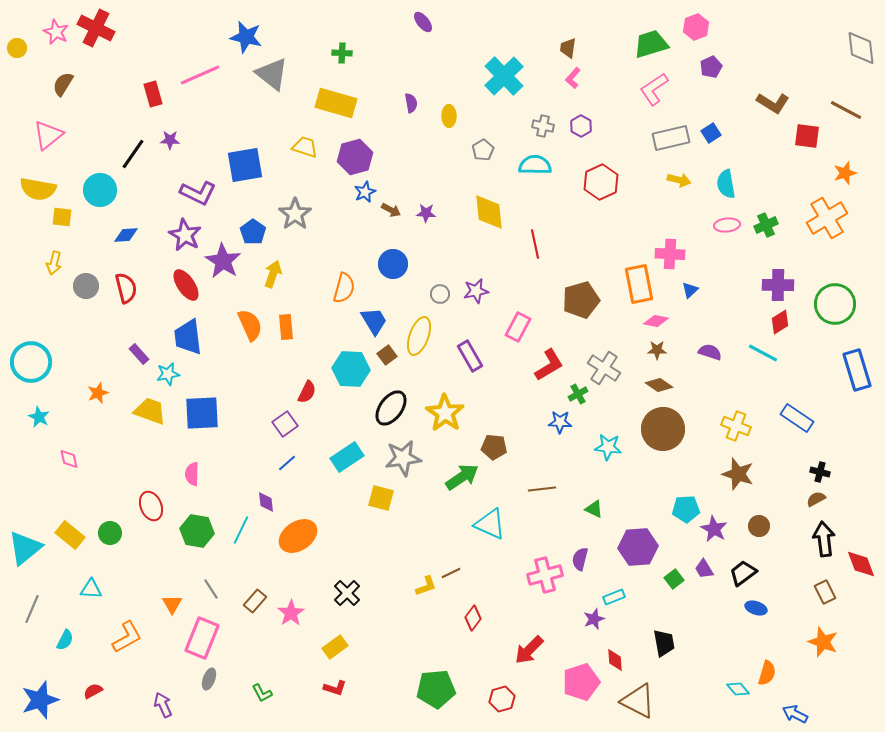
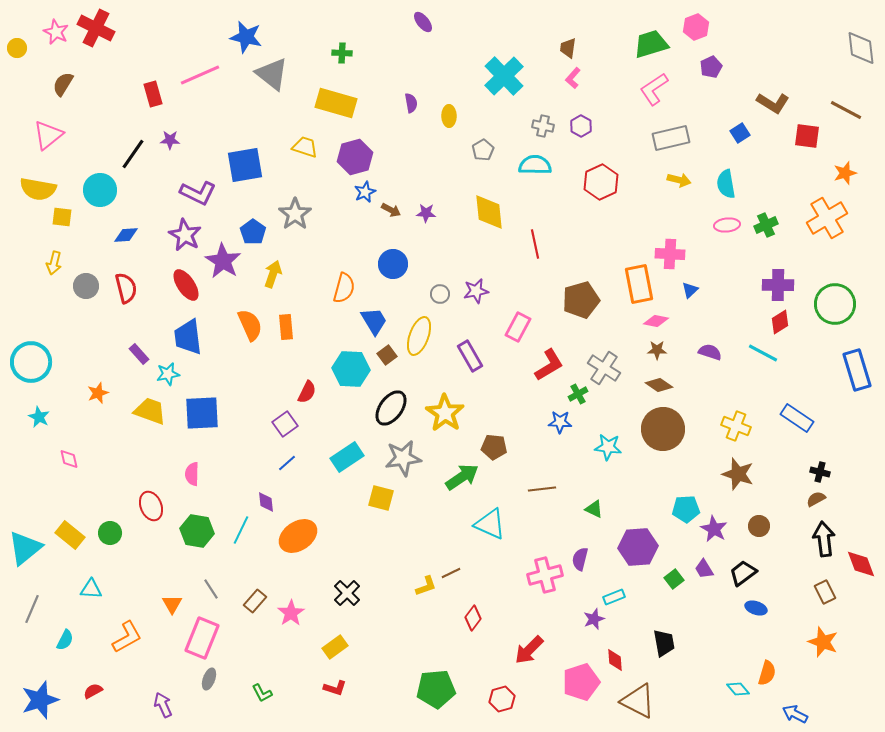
blue square at (711, 133): moved 29 px right
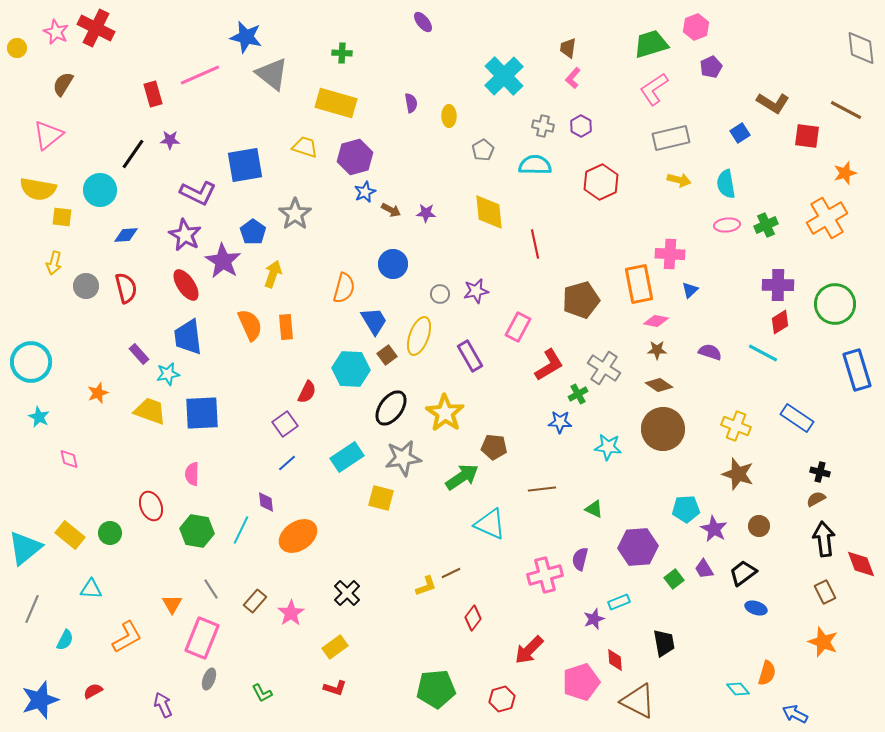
cyan rectangle at (614, 597): moved 5 px right, 5 px down
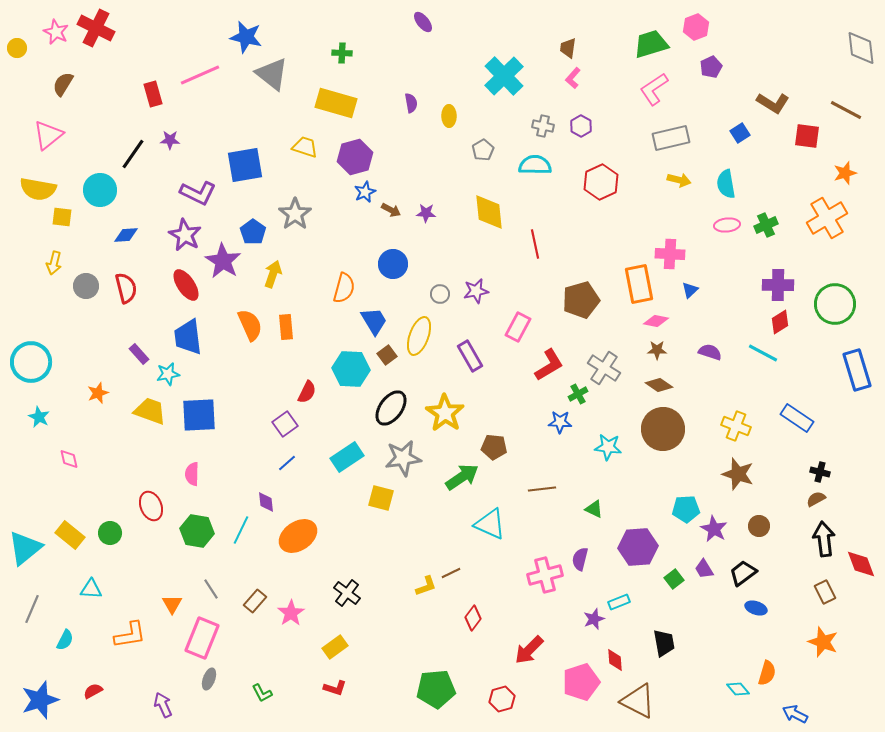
blue square at (202, 413): moved 3 px left, 2 px down
black cross at (347, 593): rotated 8 degrees counterclockwise
orange L-shape at (127, 637): moved 3 px right, 2 px up; rotated 20 degrees clockwise
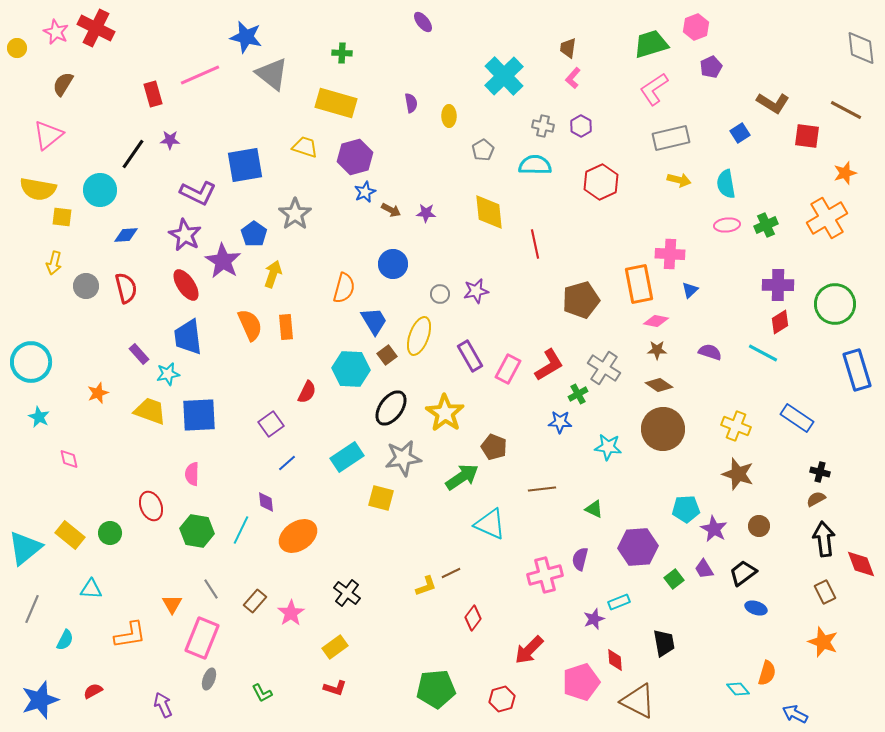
blue pentagon at (253, 232): moved 1 px right, 2 px down
pink rectangle at (518, 327): moved 10 px left, 42 px down
purple square at (285, 424): moved 14 px left
brown pentagon at (494, 447): rotated 15 degrees clockwise
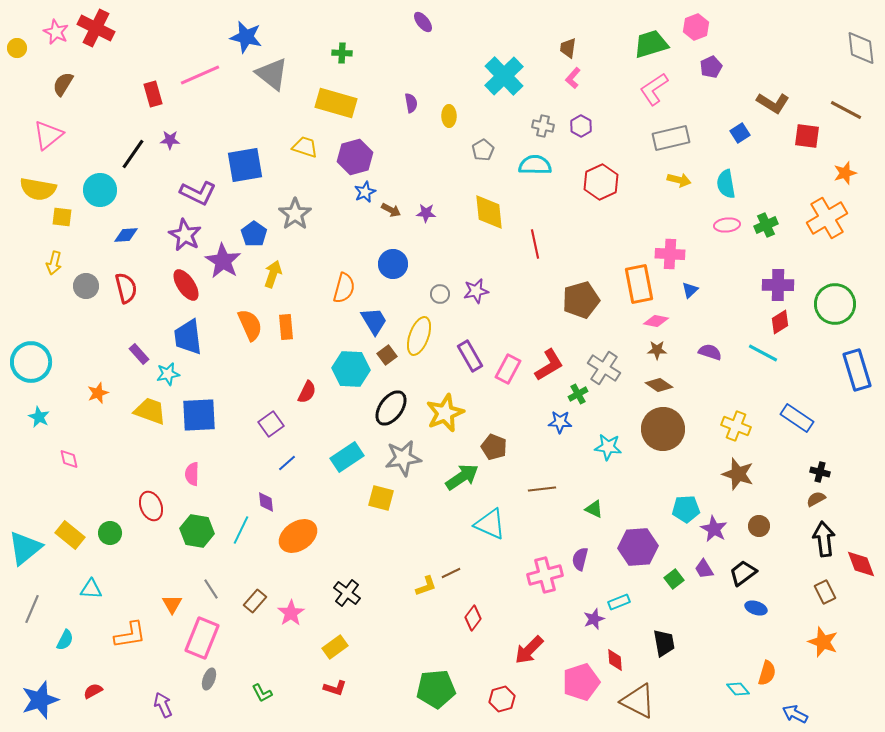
yellow star at (445, 413): rotated 15 degrees clockwise
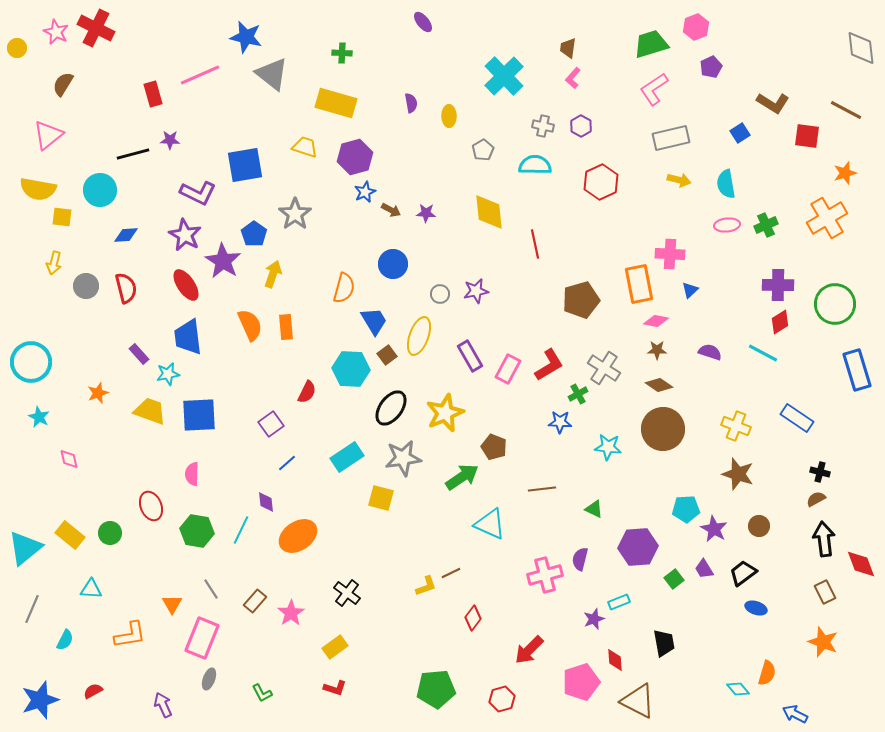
black line at (133, 154): rotated 40 degrees clockwise
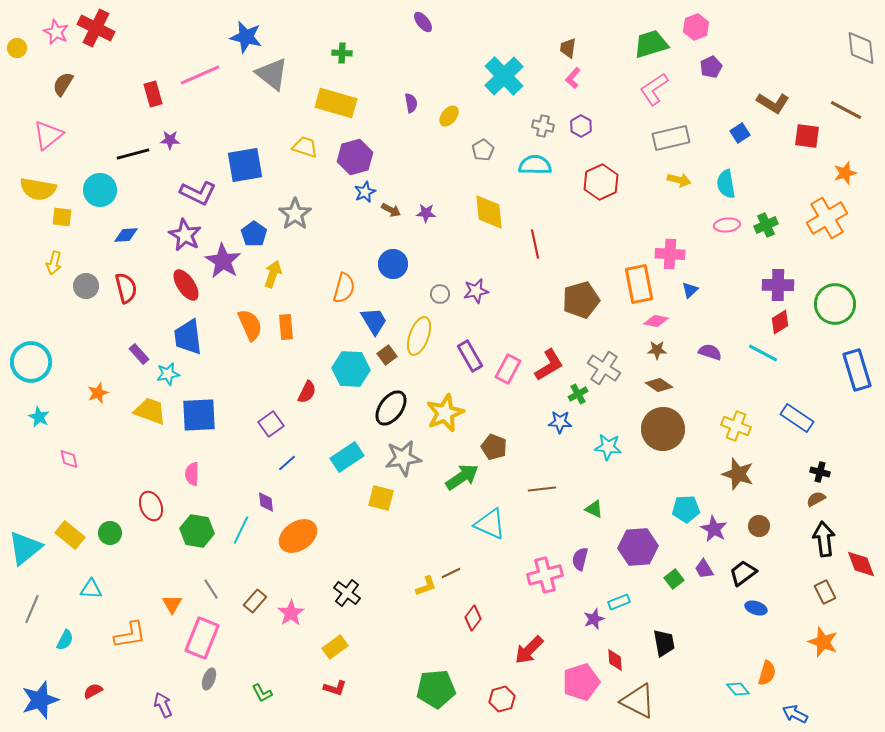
yellow ellipse at (449, 116): rotated 40 degrees clockwise
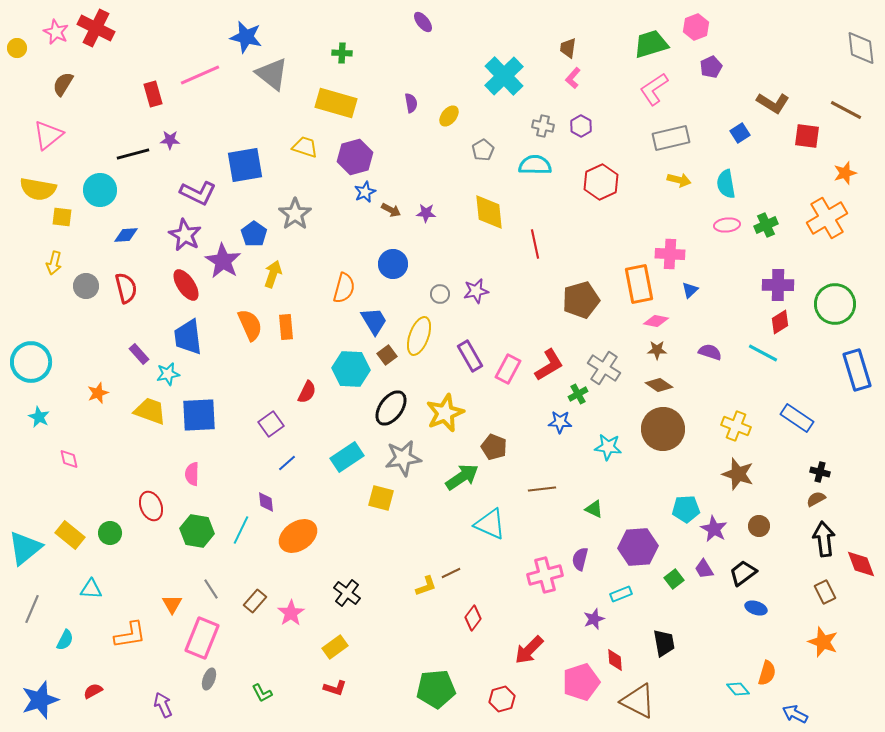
cyan rectangle at (619, 602): moved 2 px right, 8 px up
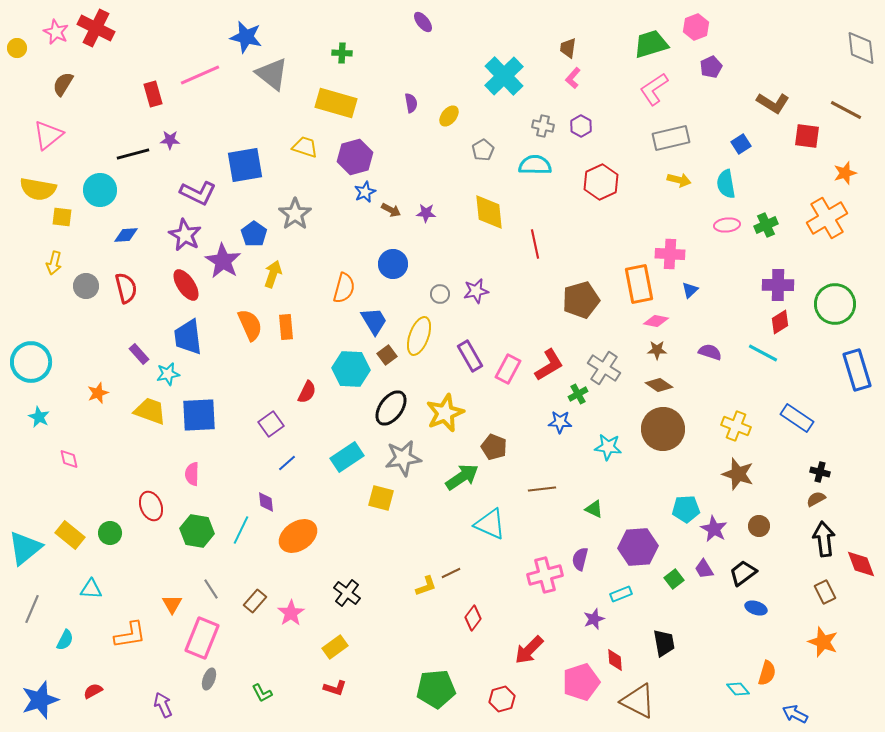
blue square at (740, 133): moved 1 px right, 11 px down
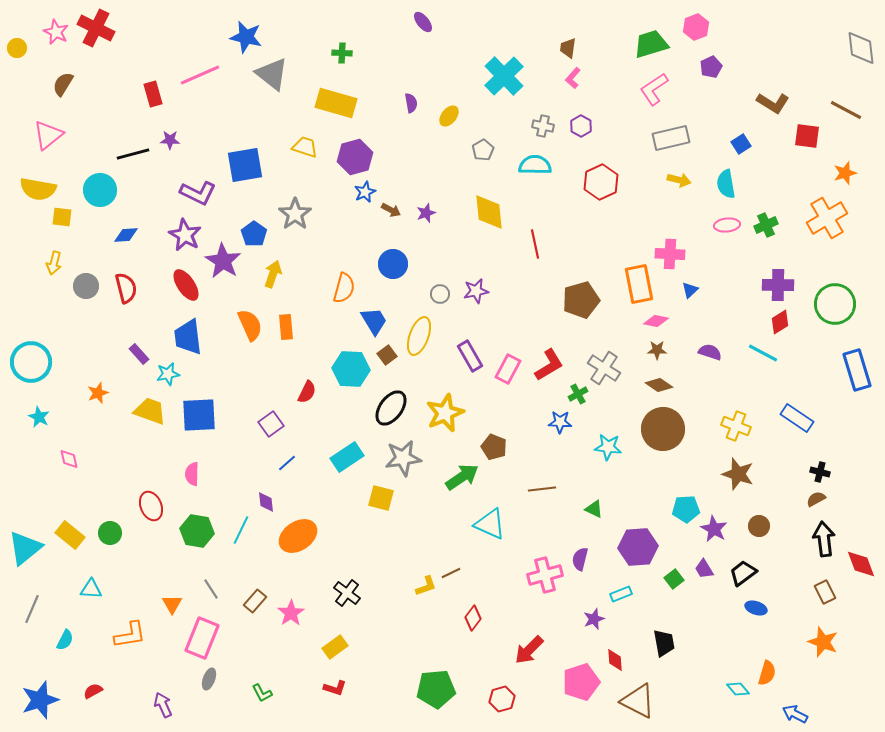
purple star at (426, 213): rotated 24 degrees counterclockwise
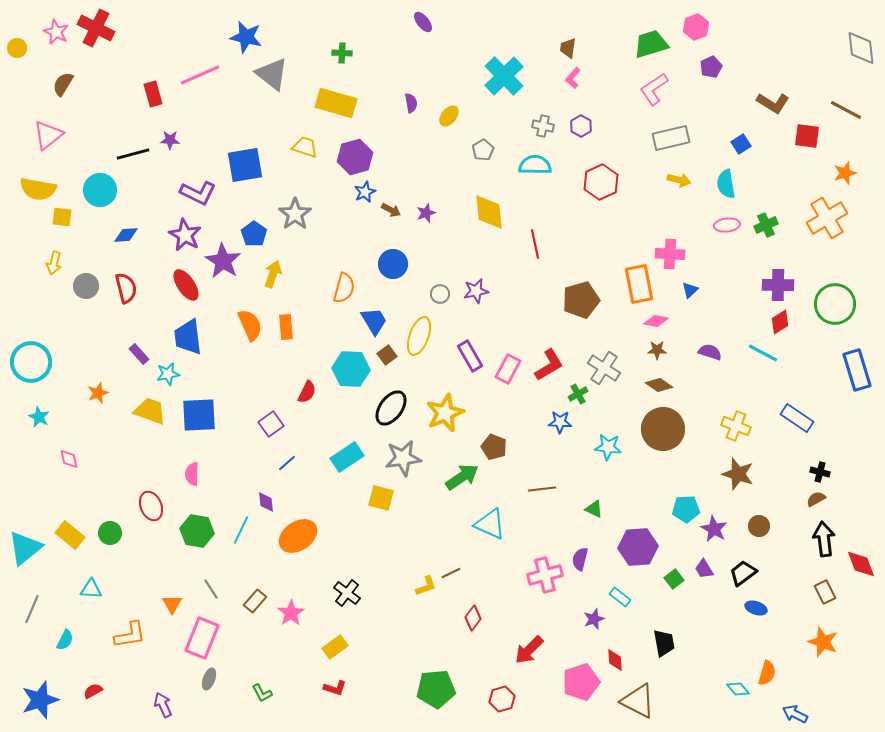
cyan rectangle at (621, 594): moved 1 px left, 3 px down; rotated 60 degrees clockwise
